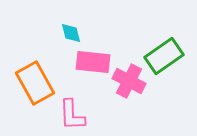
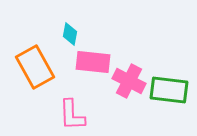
cyan diamond: moved 1 px left, 1 px down; rotated 25 degrees clockwise
green rectangle: moved 5 px right, 34 px down; rotated 42 degrees clockwise
orange rectangle: moved 16 px up
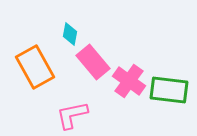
pink rectangle: rotated 44 degrees clockwise
pink cross: rotated 8 degrees clockwise
pink L-shape: rotated 80 degrees clockwise
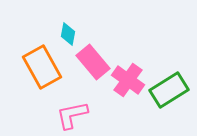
cyan diamond: moved 2 px left
orange rectangle: moved 7 px right
pink cross: moved 1 px left, 1 px up
green rectangle: rotated 39 degrees counterclockwise
